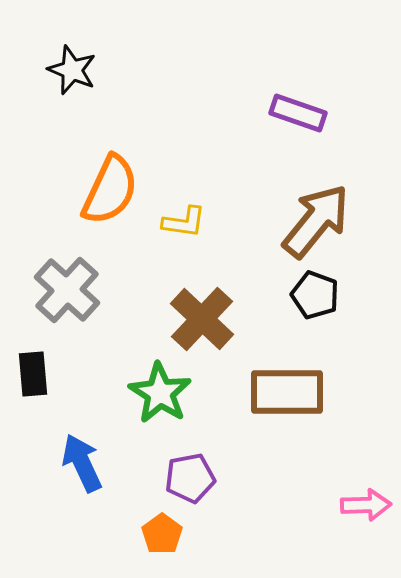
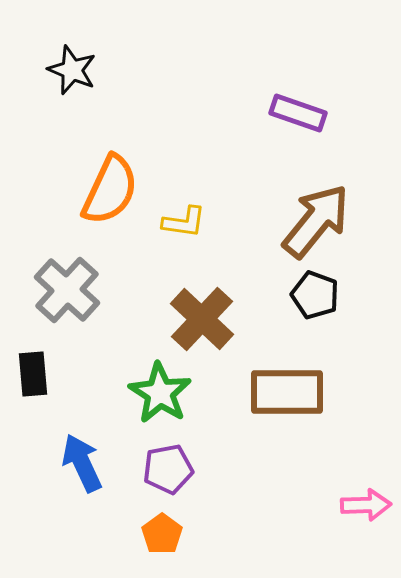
purple pentagon: moved 22 px left, 9 px up
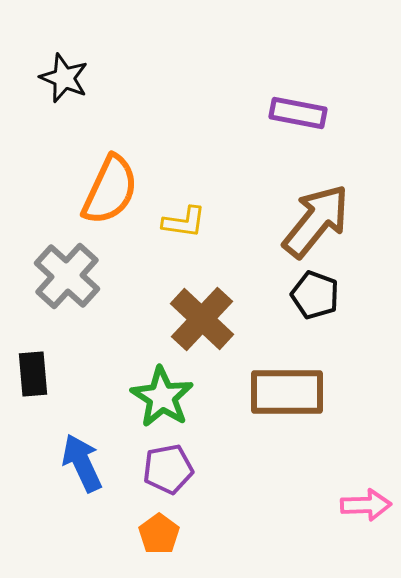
black star: moved 8 px left, 8 px down
purple rectangle: rotated 8 degrees counterclockwise
gray cross: moved 14 px up
green star: moved 2 px right, 4 px down
orange pentagon: moved 3 px left
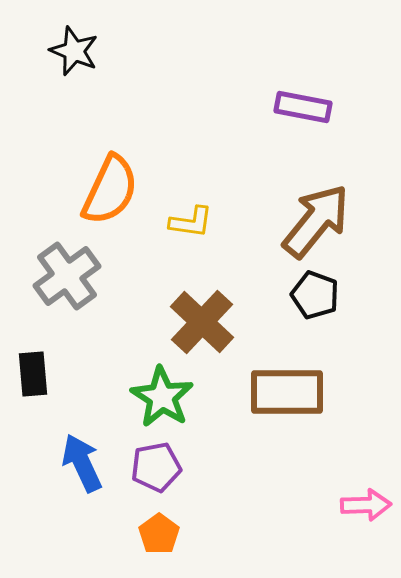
black star: moved 10 px right, 27 px up
purple rectangle: moved 5 px right, 6 px up
yellow L-shape: moved 7 px right
gray cross: rotated 12 degrees clockwise
brown cross: moved 3 px down
purple pentagon: moved 12 px left, 2 px up
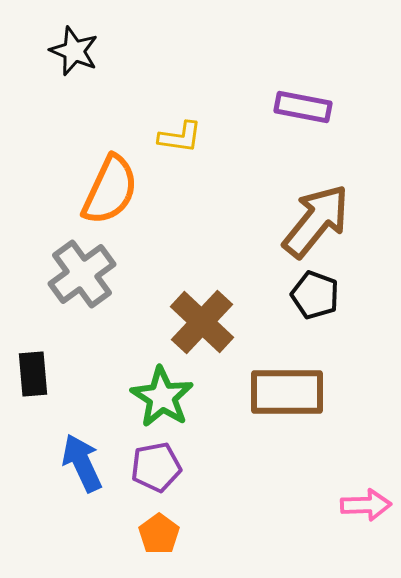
yellow L-shape: moved 11 px left, 85 px up
gray cross: moved 15 px right, 2 px up
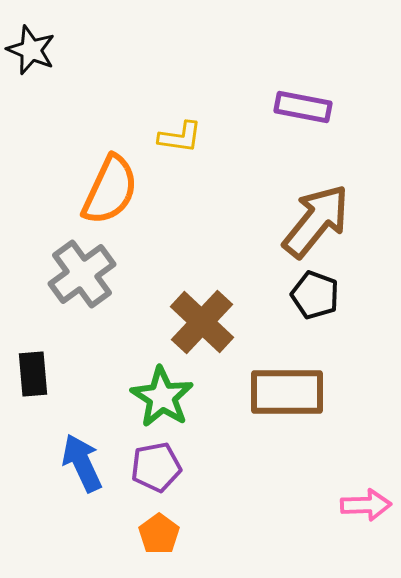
black star: moved 43 px left, 1 px up
